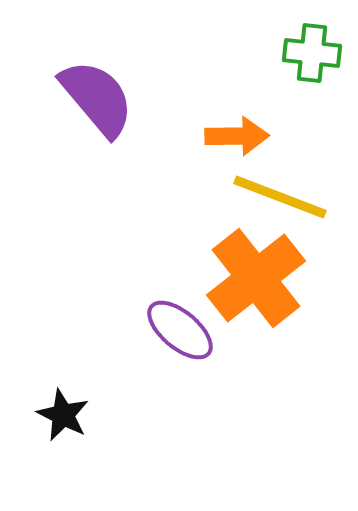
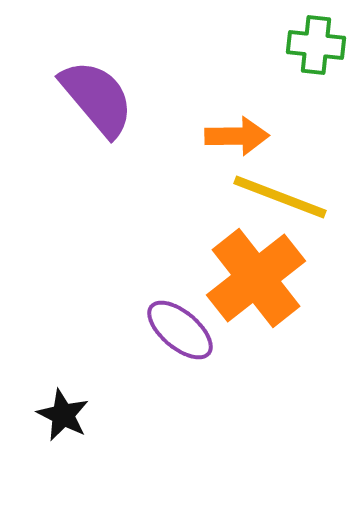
green cross: moved 4 px right, 8 px up
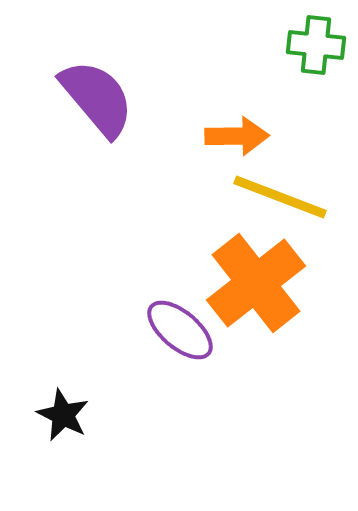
orange cross: moved 5 px down
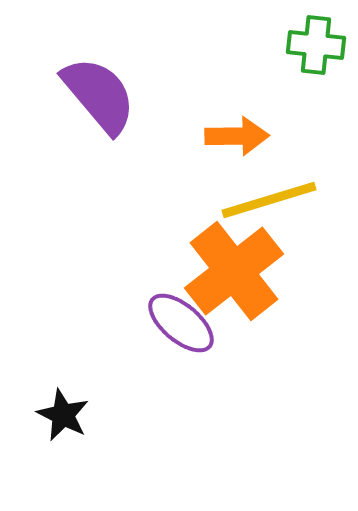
purple semicircle: moved 2 px right, 3 px up
yellow line: moved 11 px left, 3 px down; rotated 38 degrees counterclockwise
orange cross: moved 22 px left, 12 px up
purple ellipse: moved 1 px right, 7 px up
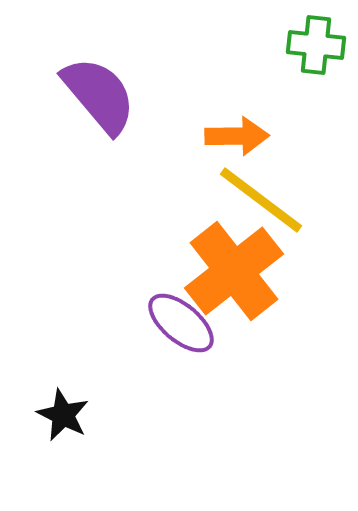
yellow line: moved 8 px left; rotated 54 degrees clockwise
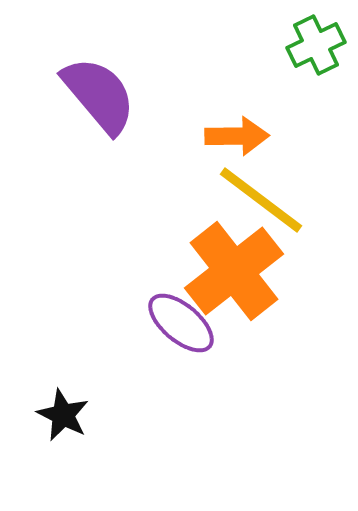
green cross: rotated 32 degrees counterclockwise
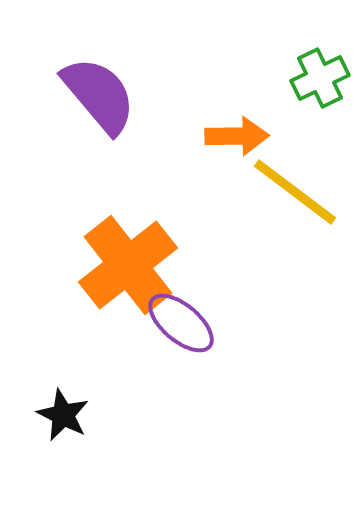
green cross: moved 4 px right, 33 px down
yellow line: moved 34 px right, 8 px up
orange cross: moved 106 px left, 6 px up
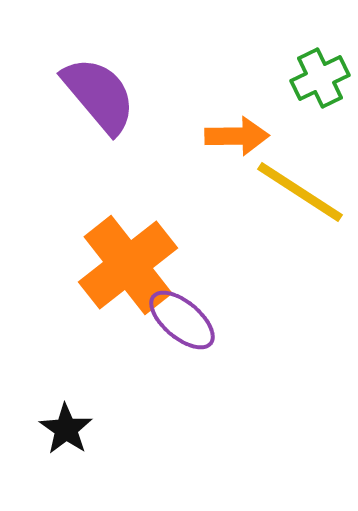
yellow line: moved 5 px right; rotated 4 degrees counterclockwise
purple ellipse: moved 1 px right, 3 px up
black star: moved 3 px right, 14 px down; rotated 8 degrees clockwise
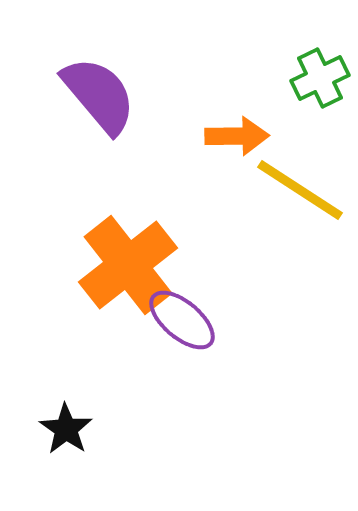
yellow line: moved 2 px up
